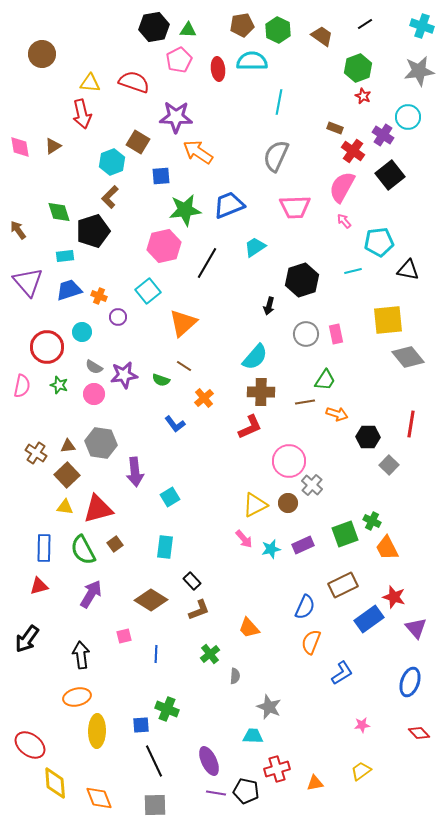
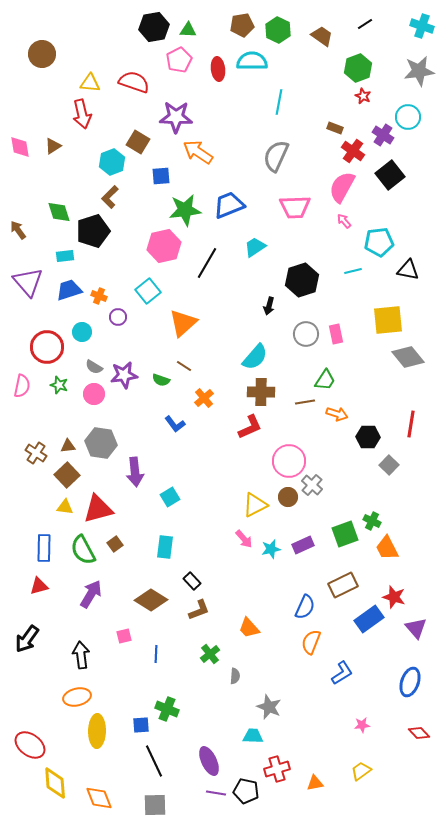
brown circle at (288, 503): moved 6 px up
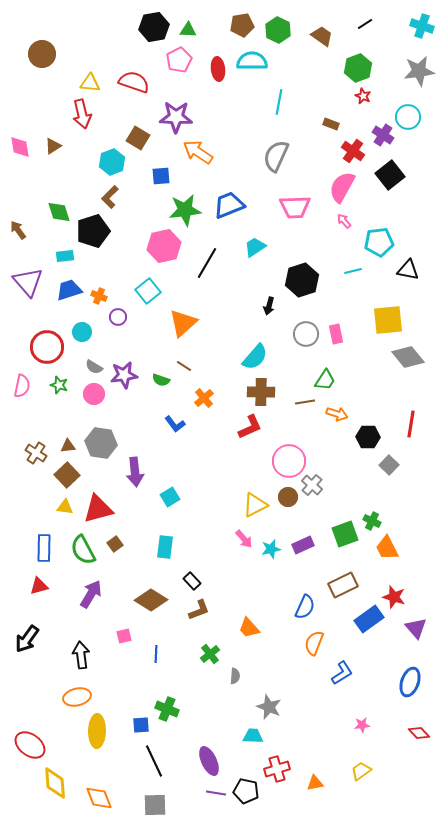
brown rectangle at (335, 128): moved 4 px left, 4 px up
brown square at (138, 142): moved 4 px up
orange semicircle at (311, 642): moved 3 px right, 1 px down
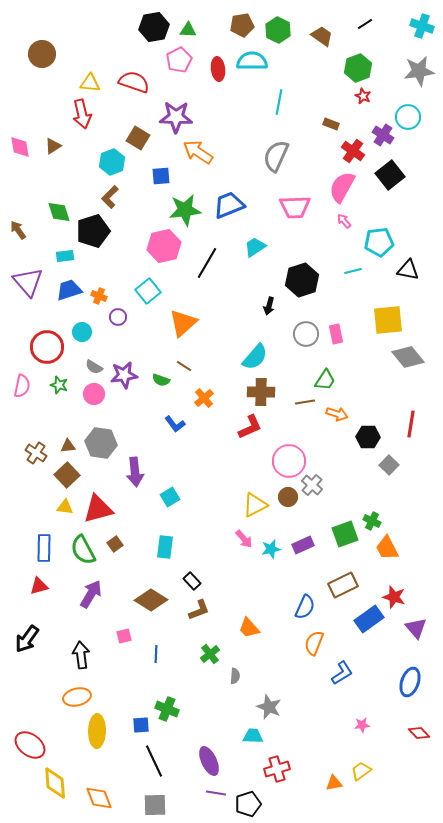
orange triangle at (315, 783): moved 19 px right
black pentagon at (246, 791): moved 2 px right, 13 px down; rotated 30 degrees counterclockwise
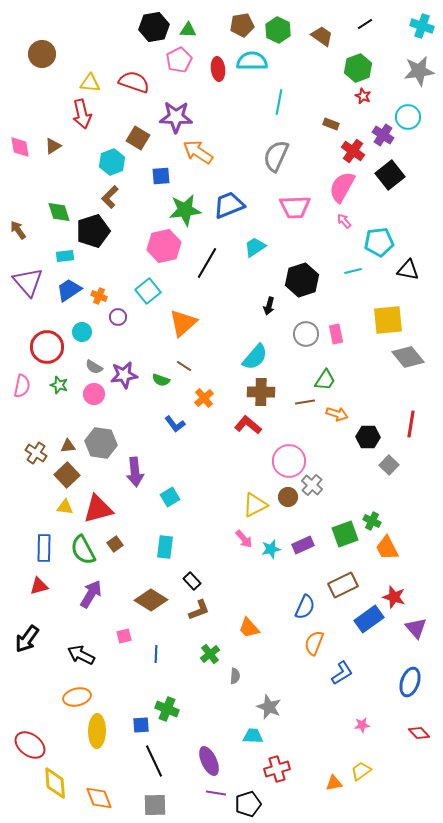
blue trapezoid at (69, 290): rotated 16 degrees counterclockwise
red L-shape at (250, 427): moved 2 px left, 2 px up; rotated 116 degrees counterclockwise
black arrow at (81, 655): rotated 56 degrees counterclockwise
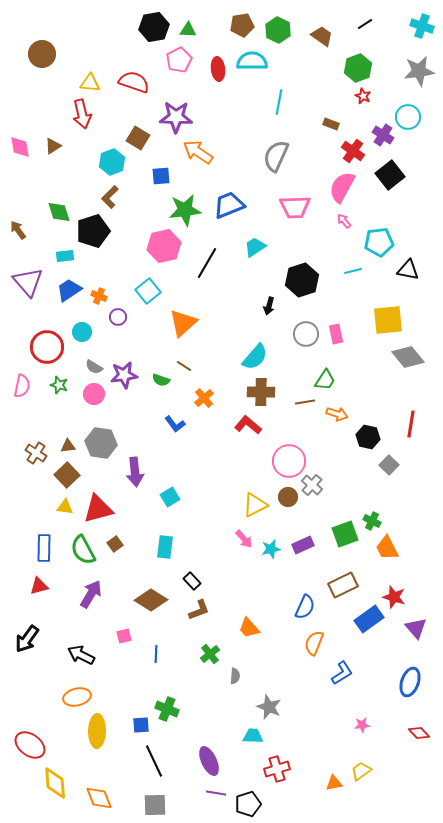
black hexagon at (368, 437): rotated 10 degrees clockwise
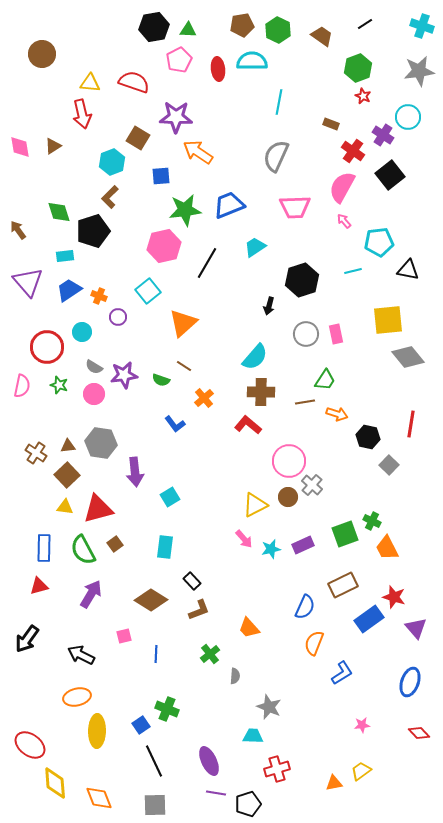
blue square at (141, 725): rotated 30 degrees counterclockwise
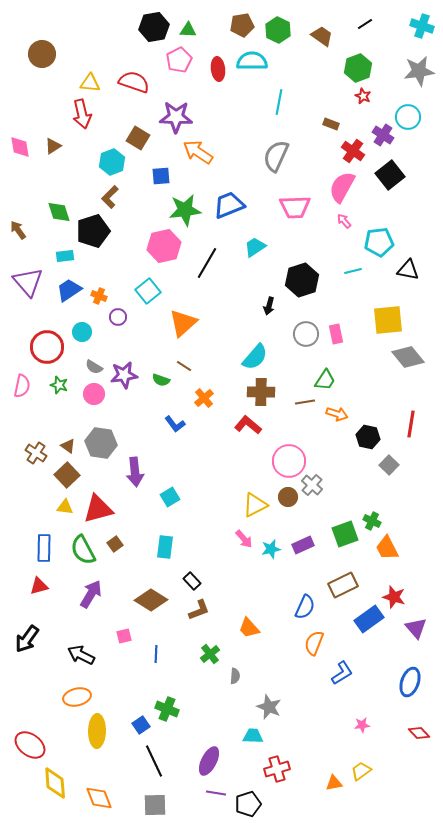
brown triangle at (68, 446): rotated 42 degrees clockwise
purple ellipse at (209, 761): rotated 52 degrees clockwise
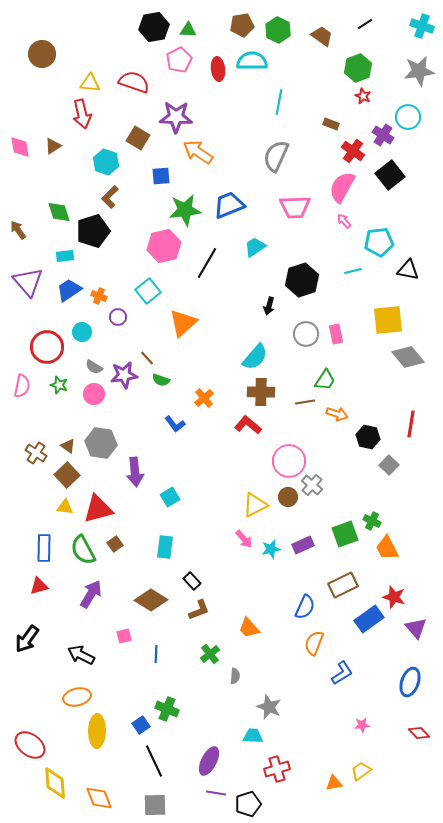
cyan hexagon at (112, 162): moved 6 px left; rotated 20 degrees counterclockwise
brown line at (184, 366): moved 37 px left, 8 px up; rotated 14 degrees clockwise
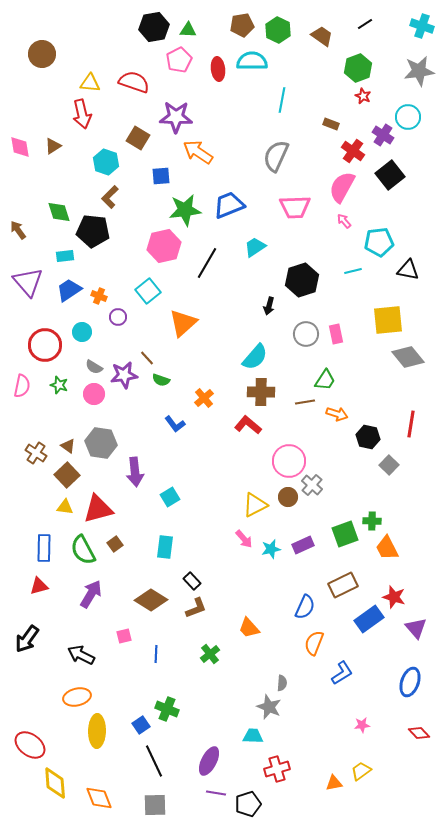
cyan line at (279, 102): moved 3 px right, 2 px up
black pentagon at (93, 231): rotated 24 degrees clockwise
red circle at (47, 347): moved 2 px left, 2 px up
green cross at (372, 521): rotated 24 degrees counterclockwise
brown L-shape at (199, 610): moved 3 px left, 2 px up
gray semicircle at (235, 676): moved 47 px right, 7 px down
